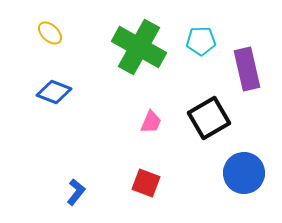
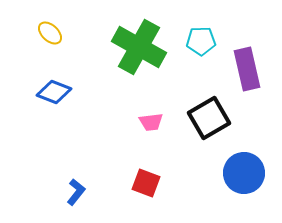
pink trapezoid: rotated 60 degrees clockwise
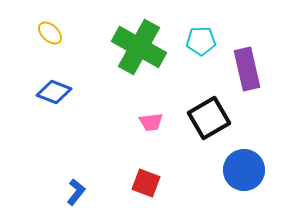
blue circle: moved 3 px up
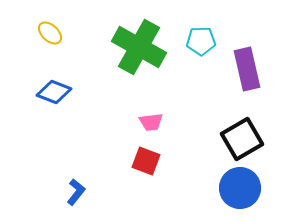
black square: moved 33 px right, 21 px down
blue circle: moved 4 px left, 18 px down
red square: moved 22 px up
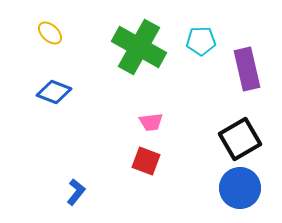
black square: moved 2 px left
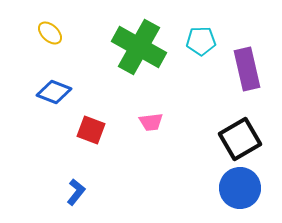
red square: moved 55 px left, 31 px up
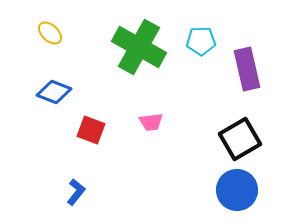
blue circle: moved 3 px left, 2 px down
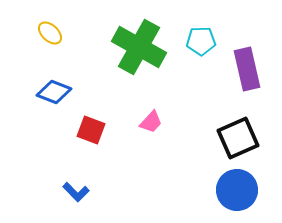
pink trapezoid: rotated 40 degrees counterclockwise
black square: moved 2 px left, 1 px up; rotated 6 degrees clockwise
blue L-shape: rotated 96 degrees clockwise
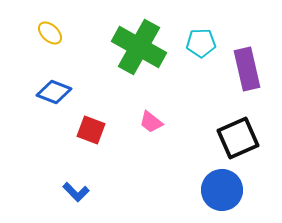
cyan pentagon: moved 2 px down
pink trapezoid: rotated 85 degrees clockwise
blue circle: moved 15 px left
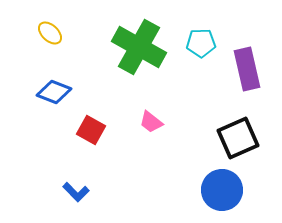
red square: rotated 8 degrees clockwise
